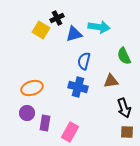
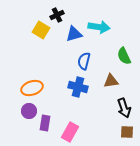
black cross: moved 3 px up
purple circle: moved 2 px right, 2 px up
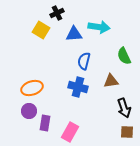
black cross: moved 2 px up
blue triangle: rotated 12 degrees clockwise
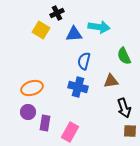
purple circle: moved 1 px left, 1 px down
brown square: moved 3 px right, 1 px up
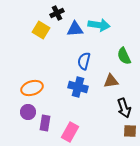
cyan arrow: moved 2 px up
blue triangle: moved 1 px right, 5 px up
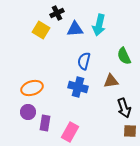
cyan arrow: rotated 95 degrees clockwise
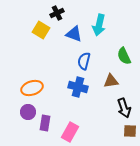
blue triangle: moved 1 px left, 5 px down; rotated 24 degrees clockwise
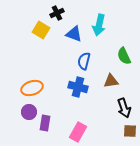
purple circle: moved 1 px right
pink rectangle: moved 8 px right
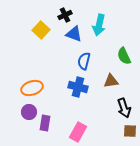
black cross: moved 8 px right, 2 px down
yellow square: rotated 12 degrees clockwise
